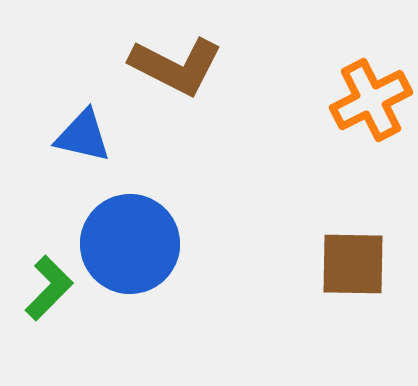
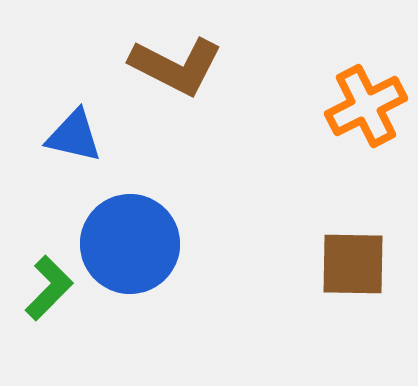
orange cross: moved 5 px left, 6 px down
blue triangle: moved 9 px left
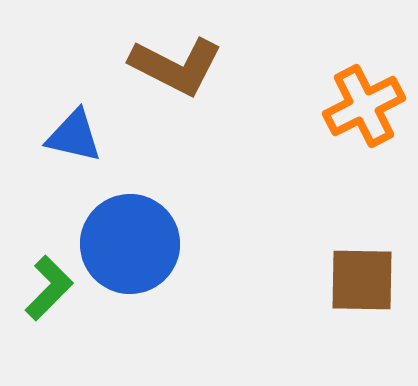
orange cross: moved 2 px left
brown square: moved 9 px right, 16 px down
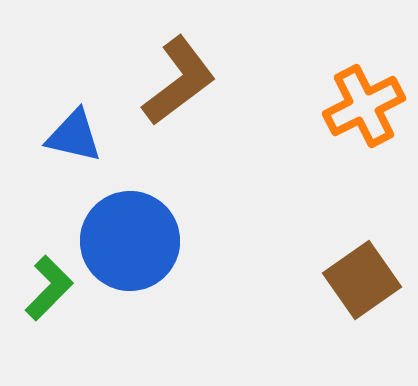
brown L-shape: moved 3 px right, 15 px down; rotated 64 degrees counterclockwise
blue circle: moved 3 px up
brown square: rotated 36 degrees counterclockwise
